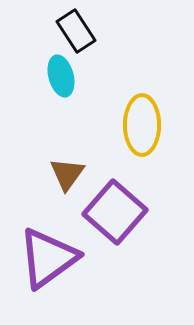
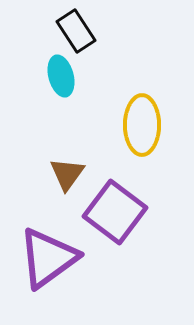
purple square: rotated 4 degrees counterclockwise
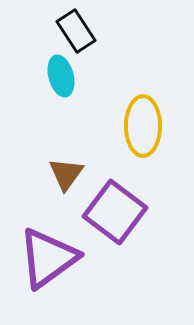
yellow ellipse: moved 1 px right, 1 px down
brown triangle: moved 1 px left
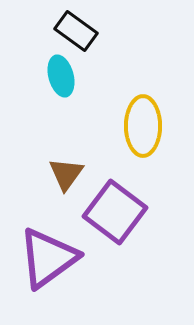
black rectangle: rotated 21 degrees counterclockwise
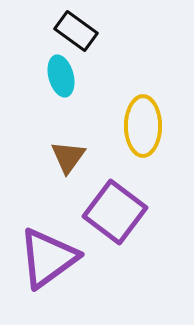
brown triangle: moved 2 px right, 17 px up
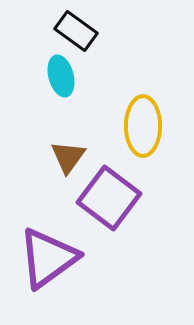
purple square: moved 6 px left, 14 px up
